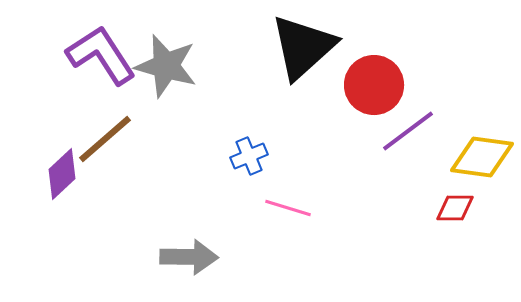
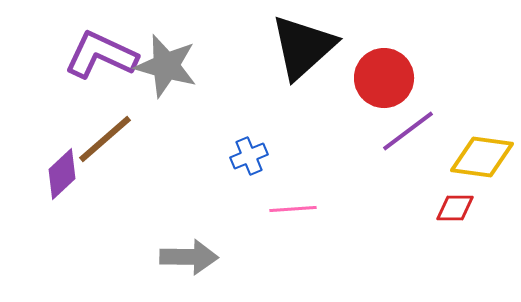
purple L-shape: rotated 32 degrees counterclockwise
red circle: moved 10 px right, 7 px up
pink line: moved 5 px right, 1 px down; rotated 21 degrees counterclockwise
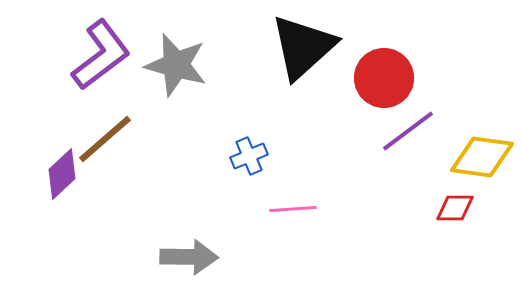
purple L-shape: rotated 118 degrees clockwise
gray star: moved 10 px right, 1 px up
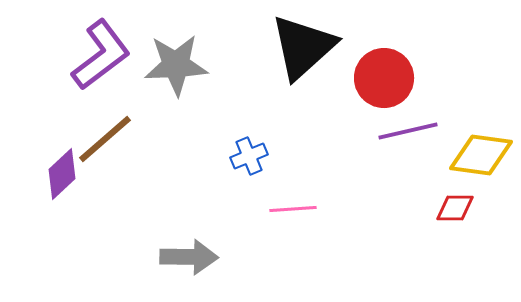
gray star: rotated 18 degrees counterclockwise
purple line: rotated 24 degrees clockwise
yellow diamond: moved 1 px left, 2 px up
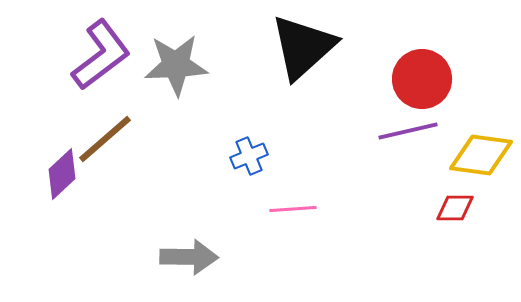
red circle: moved 38 px right, 1 px down
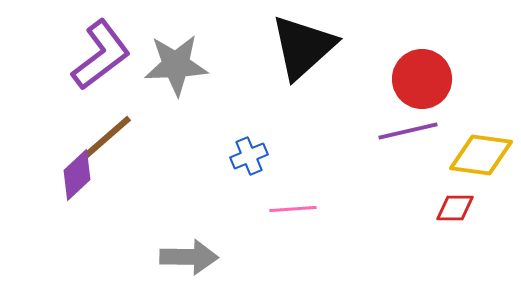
purple diamond: moved 15 px right, 1 px down
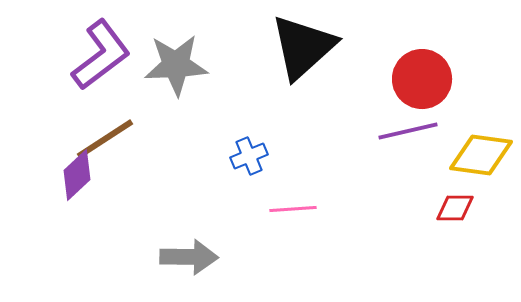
brown line: rotated 8 degrees clockwise
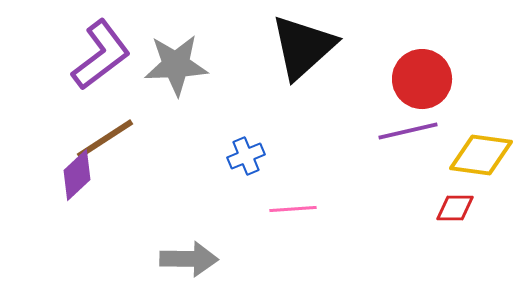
blue cross: moved 3 px left
gray arrow: moved 2 px down
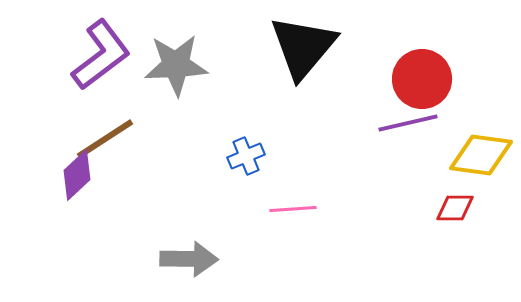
black triangle: rotated 8 degrees counterclockwise
purple line: moved 8 px up
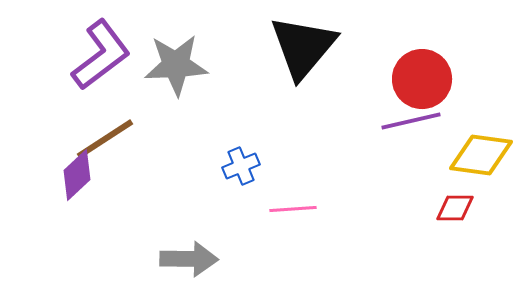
purple line: moved 3 px right, 2 px up
blue cross: moved 5 px left, 10 px down
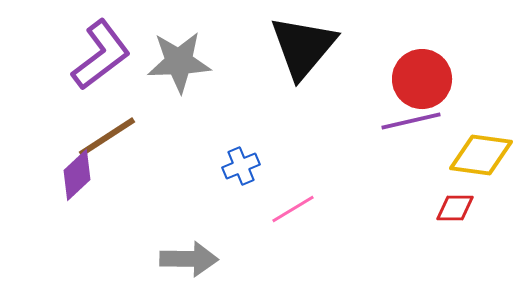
gray star: moved 3 px right, 3 px up
brown line: moved 2 px right, 2 px up
pink line: rotated 27 degrees counterclockwise
